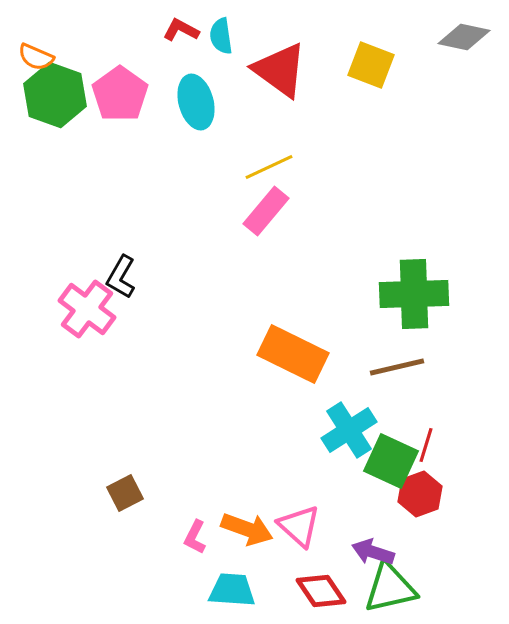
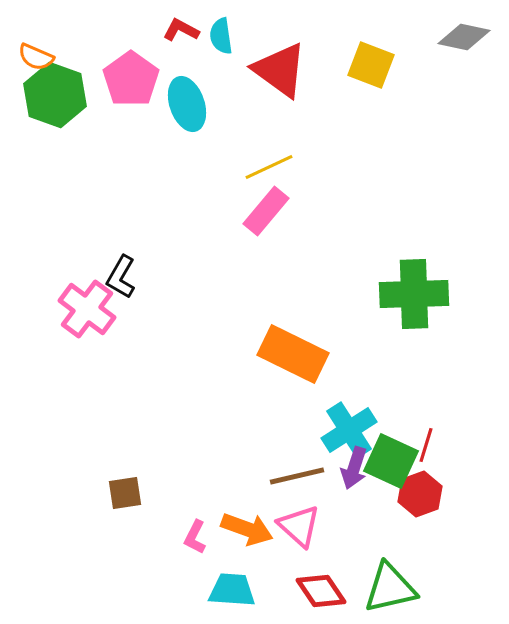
pink pentagon: moved 11 px right, 15 px up
cyan ellipse: moved 9 px left, 2 px down; rotated 4 degrees counterclockwise
brown line: moved 100 px left, 109 px down
brown square: rotated 18 degrees clockwise
purple arrow: moved 19 px left, 84 px up; rotated 90 degrees counterclockwise
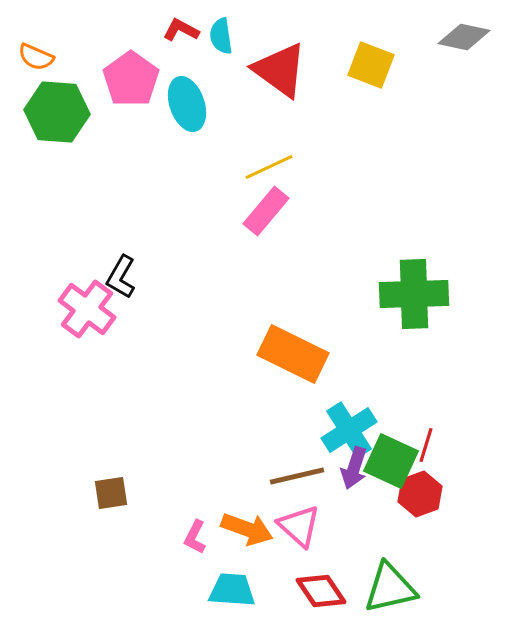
green hexagon: moved 2 px right, 17 px down; rotated 16 degrees counterclockwise
brown square: moved 14 px left
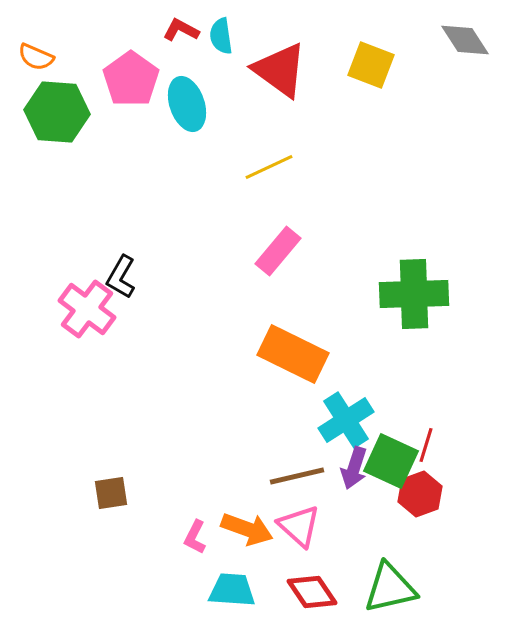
gray diamond: moved 1 px right, 3 px down; rotated 45 degrees clockwise
pink rectangle: moved 12 px right, 40 px down
cyan cross: moved 3 px left, 10 px up
red diamond: moved 9 px left, 1 px down
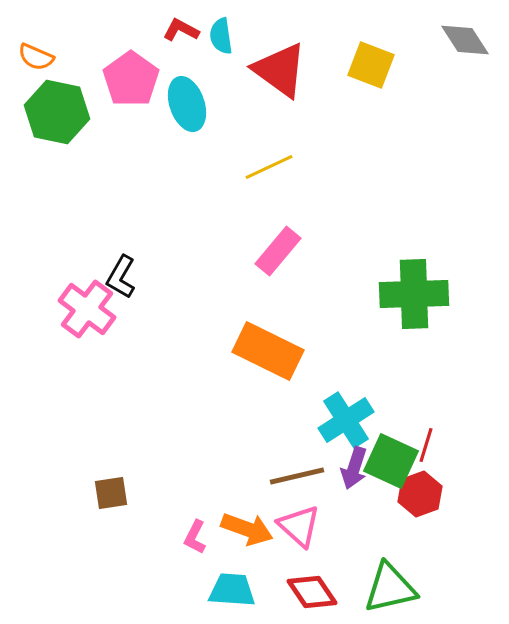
green hexagon: rotated 8 degrees clockwise
orange rectangle: moved 25 px left, 3 px up
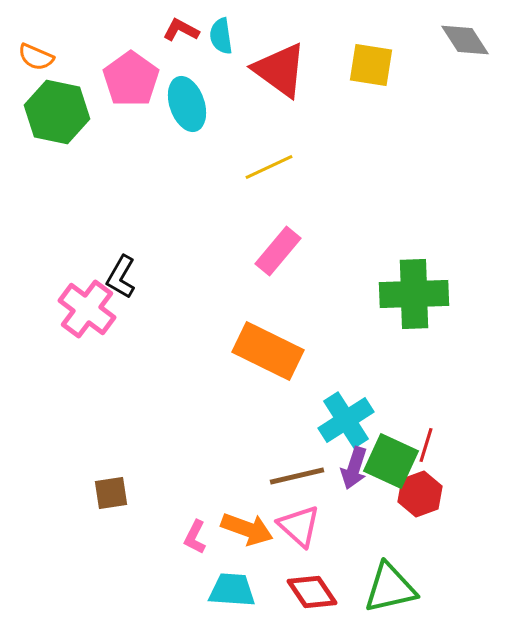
yellow square: rotated 12 degrees counterclockwise
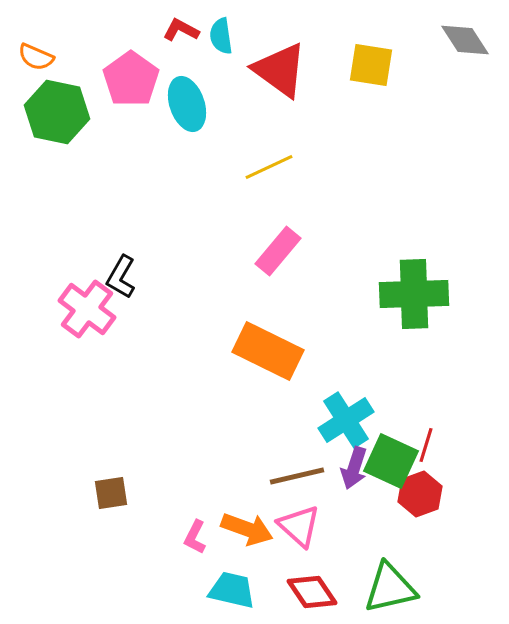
cyan trapezoid: rotated 9 degrees clockwise
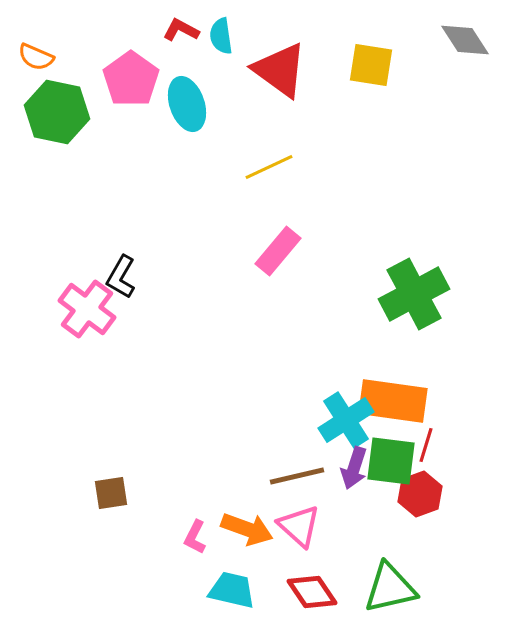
green cross: rotated 26 degrees counterclockwise
orange rectangle: moved 125 px right, 50 px down; rotated 18 degrees counterclockwise
green square: rotated 18 degrees counterclockwise
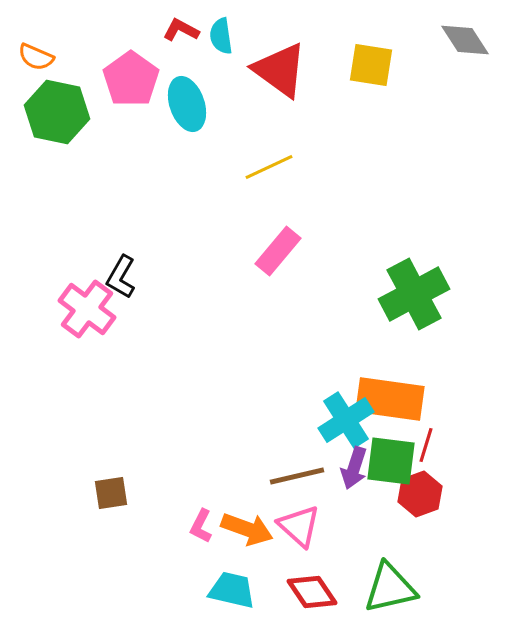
orange rectangle: moved 3 px left, 2 px up
pink L-shape: moved 6 px right, 11 px up
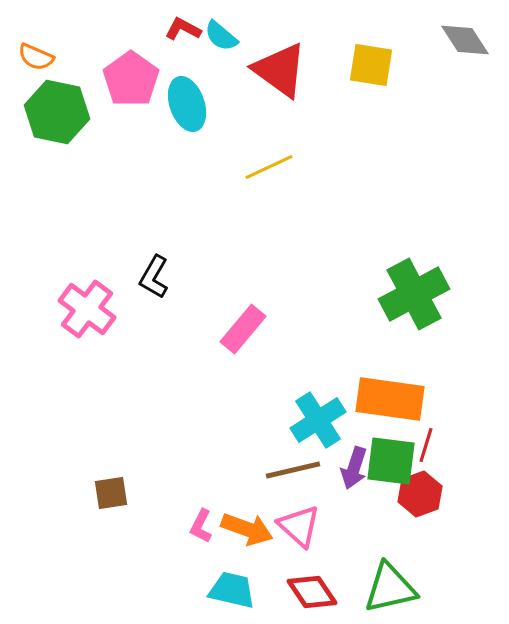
red L-shape: moved 2 px right, 1 px up
cyan semicircle: rotated 42 degrees counterclockwise
pink rectangle: moved 35 px left, 78 px down
black L-shape: moved 33 px right
cyan cross: moved 28 px left
brown line: moved 4 px left, 6 px up
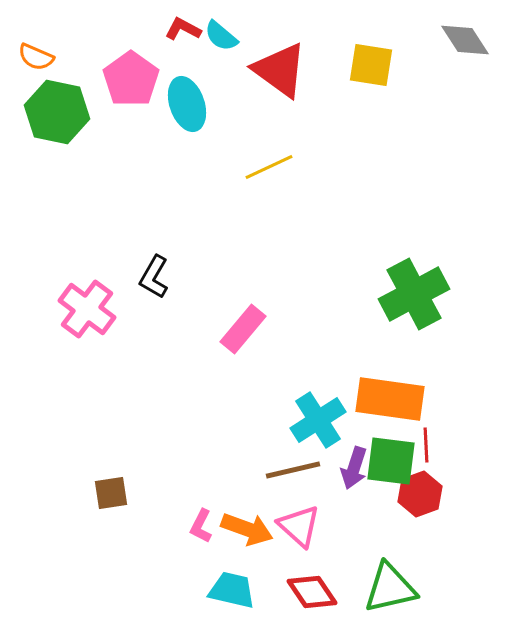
red line: rotated 20 degrees counterclockwise
